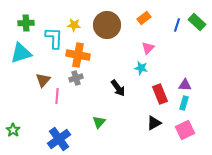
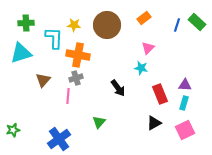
pink line: moved 11 px right
green star: rotated 24 degrees clockwise
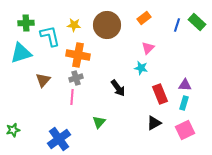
cyan L-shape: moved 4 px left, 2 px up; rotated 15 degrees counterclockwise
pink line: moved 4 px right, 1 px down
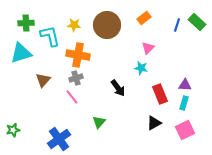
pink line: rotated 42 degrees counterclockwise
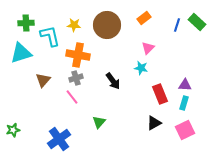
black arrow: moved 5 px left, 7 px up
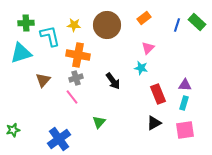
red rectangle: moved 2 px left
pink square: rotated 18 degrees clockwise
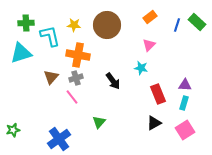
orange rectangle: moved 6 px right, 1 px up
pink triangle: moved 1 px right, 3 px up
brown triangle: moved 8 px right, 3 px up
pink square: rotated 24 degrees counterclockwise
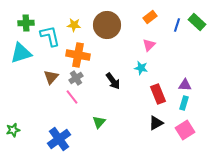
gray cross: rotated 16 degrees counterclockwise
black triangle: moved 2 px right
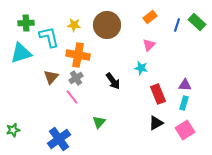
cyan L-shape: moved 1 px left, 1 px down
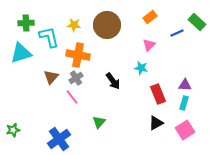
blue line: moved 8 px down; rotated 48 degrees clockwise
